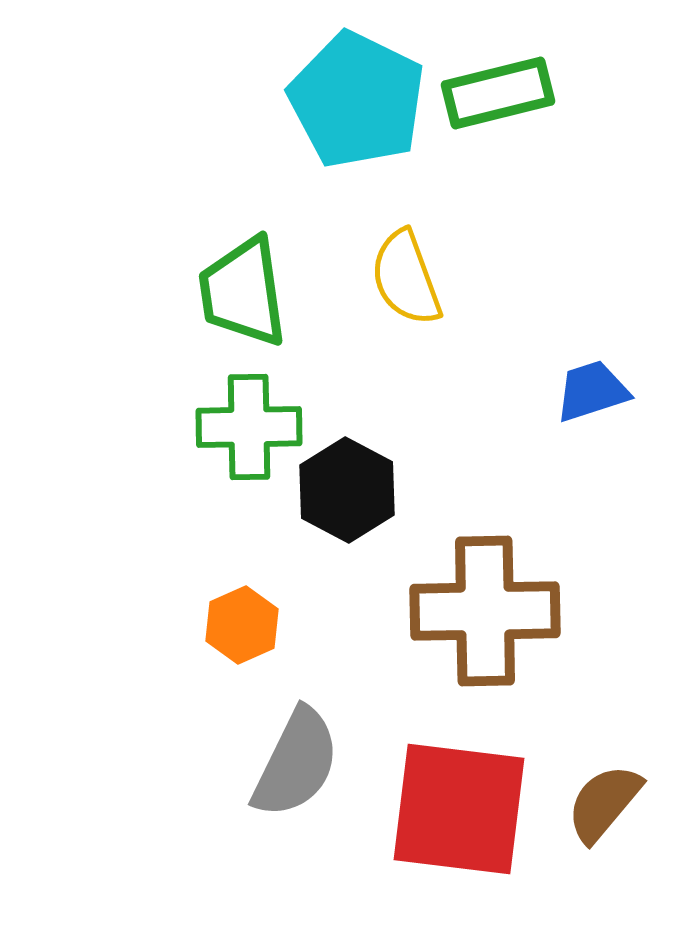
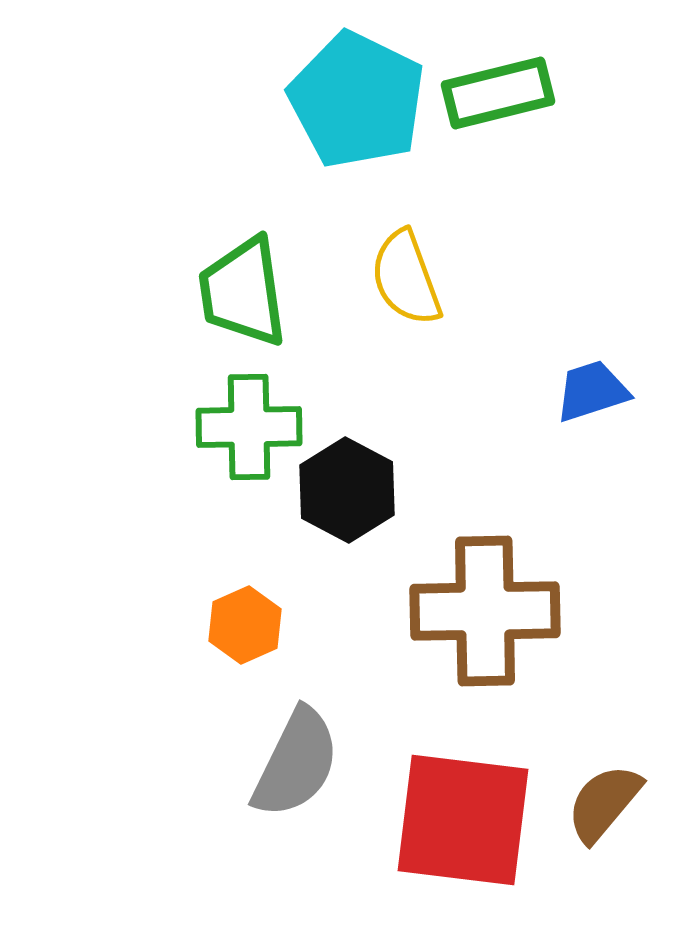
orange hexagon: moved 3 px right
red square: moved 4 px right, 11 px down
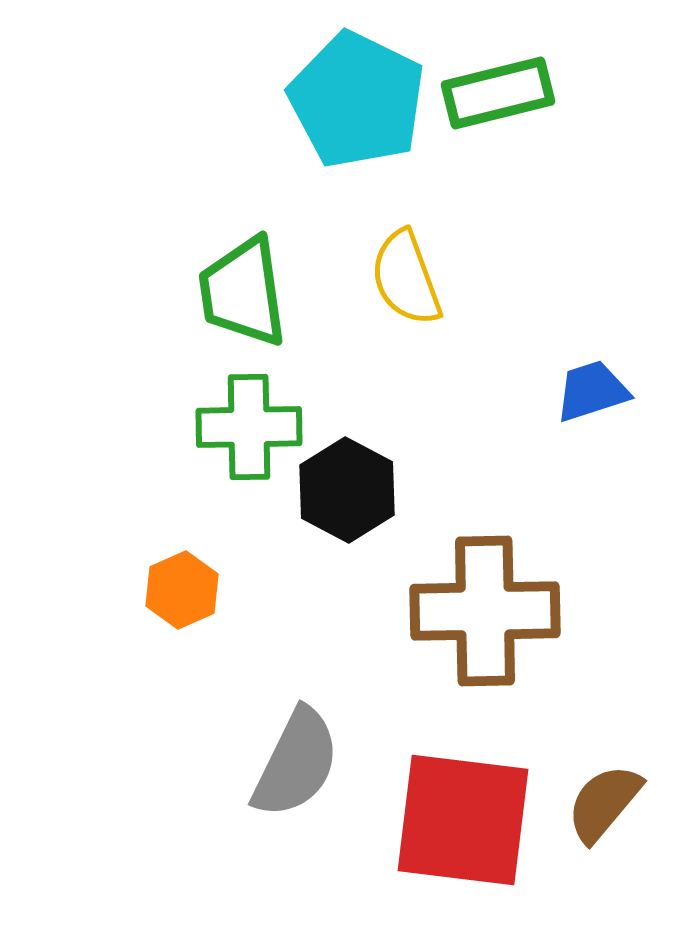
orange hexagon: moved 63 px left, 35 px up
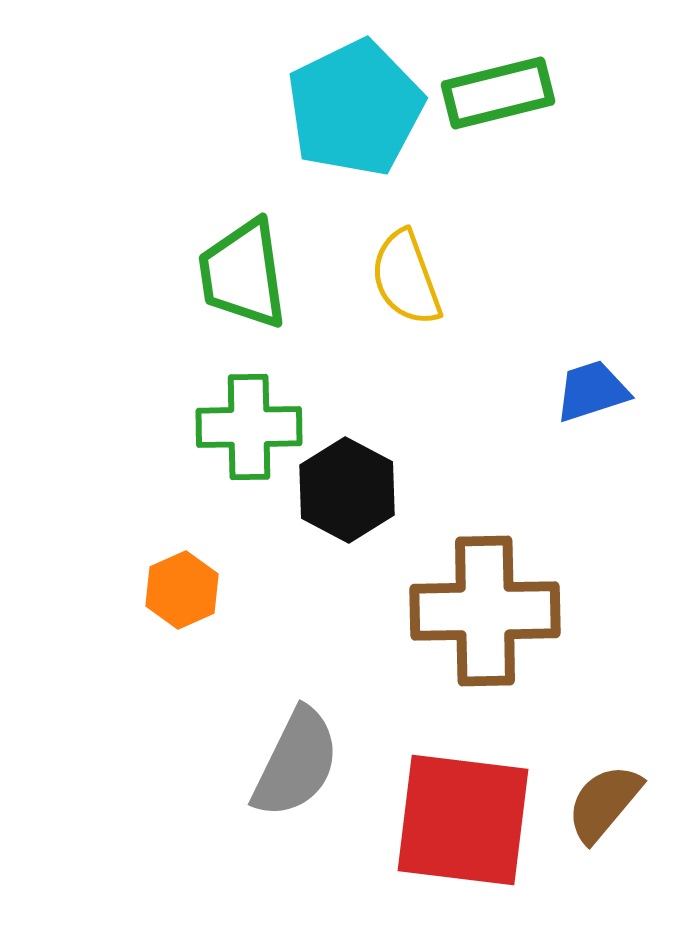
cyan pentagon: moved 2 px left, 8 px down; rotated 20 degrees clockwise
green trapezoid: moved 18 px up
